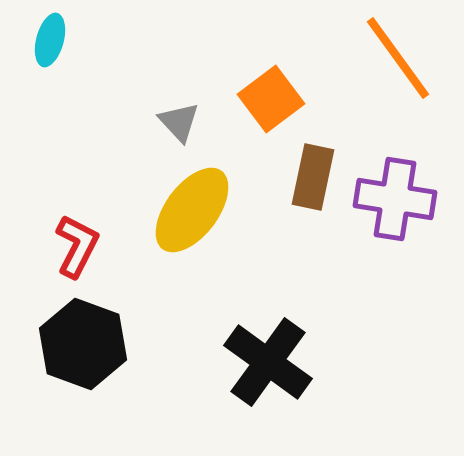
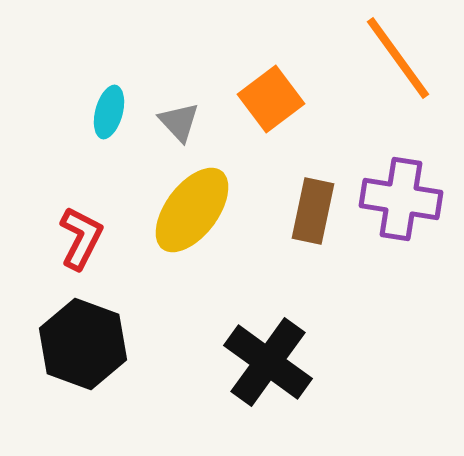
cyan ellipse: moved 59 px right, 72 px down
brown rectangle: moved 34 px down
purple cross: moved 6 px right
red L-shape: moved 4 px right, 8 px up
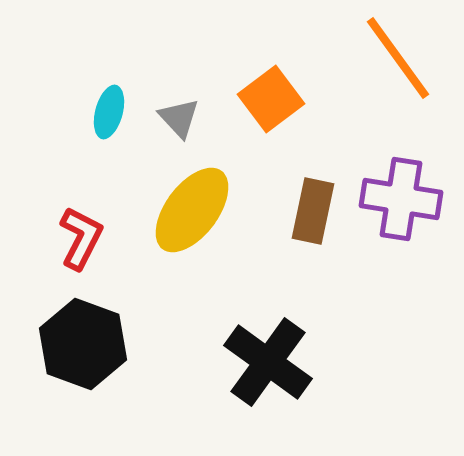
gray triangle: moved 4 px up
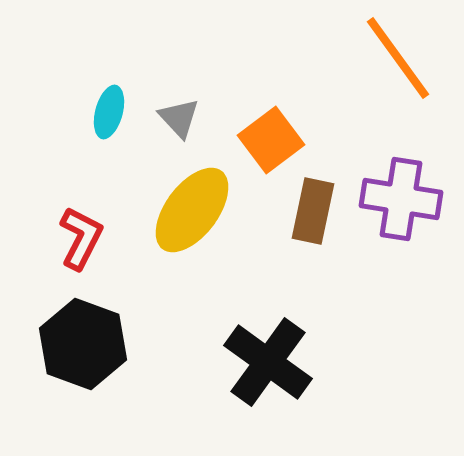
orange square: moved 41 px down
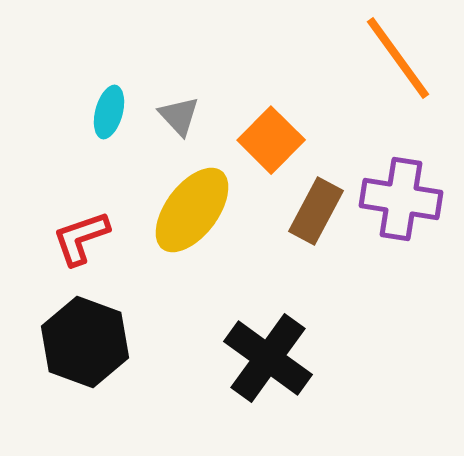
gray triangle: moved 2 px up
orange square: rotated 8 degrees counterclockwise
brown rectangle: moved 3 px right; rotated 16 degrees clockwise
red L-shape: rotated 136 degrees counterclockwise
black hexagon: moved 2 px right, 2 px up
black cross: moved 4 px up
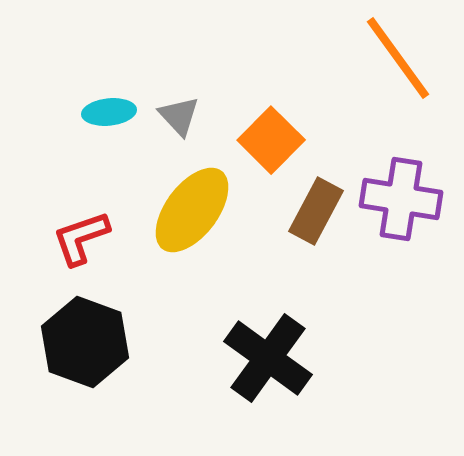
cyan ellipse: rotated 69 degrees clockwise
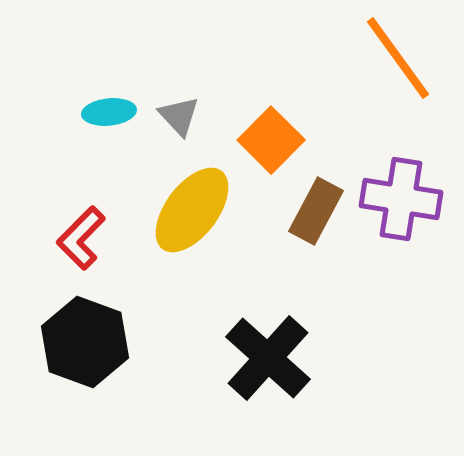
red L-shape: rotated 26 degrees counterclockwise
black cross: rotated 6 degrees clockwise
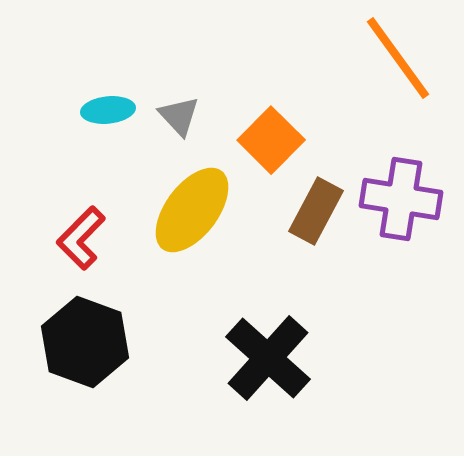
cyan ellipse: moved 1 px left, 2 px up
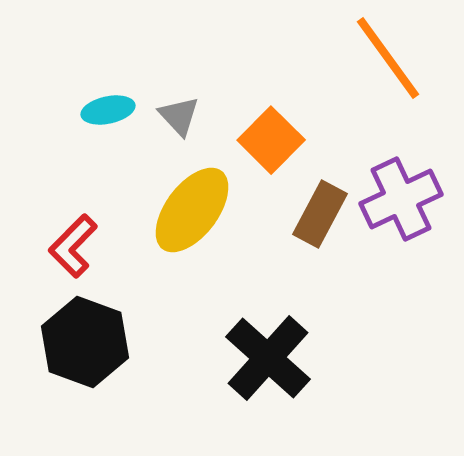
orange line: moved 10 px left
cyan ellipse: rotated 6 degrees counterclockwise
purple cross: rotated 34 degrees counterclockwise
brown rectangle: moved 4 px right, 3 px down
red L-shape: moved 8 px left, 8 px down
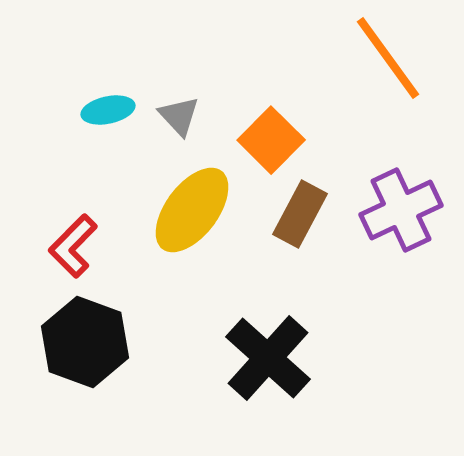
purple cross: moved 11 px down
brown rectangle: moved 20 px left
